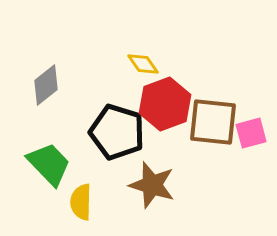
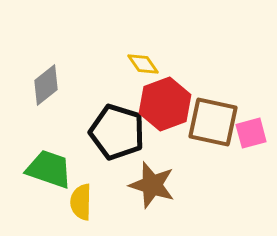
brown square: rotated 6 degrees clockwise
green trapezoid: moved 5 px down; rotated 27 degrees counterclockwise
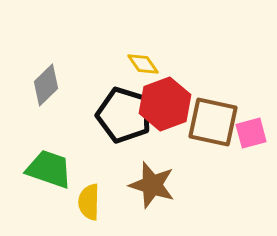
gray diamond: rotated 6 degrees counterclockwise
black pentagon: moved 7 px right, 17 px up
yellow semicircle: moved 8 px right
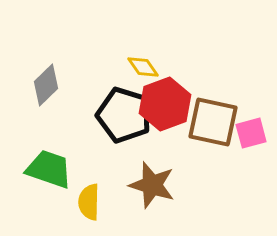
yellow diamond: moved 3 px down
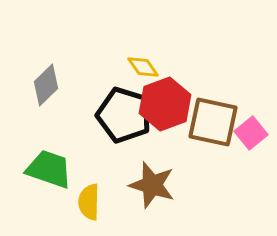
pink square: rotated 24 degrees counterclockwise
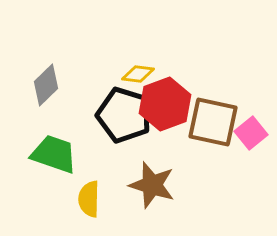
yellow diamond: moved 5 px left, 7 px down; rotated 48 degrees counterclockwise
green trapezoid: moved 5 px right, 15 px up
yellow semicircle: moved 3 px up
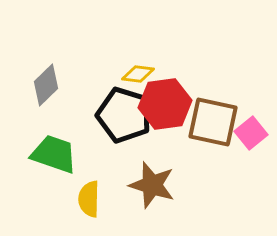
red hexagon: rotated 12 degrees clockwise
